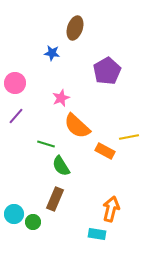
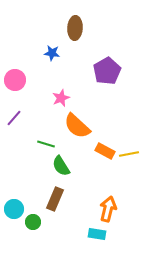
brown ellipse: rotated 15 degrees counterclockwise
pink circle: moved 3 px up
purple line: moved 2 px left, 2 px down
yellow line: moved 17 px down
orange arrow: moved 3 px left
cyan circle: moved 5 px up
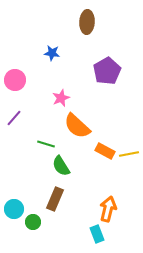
brown ellipse: moved 12 px right, 6 px up
cyan rectangle: rotated 60 degrees clockwise
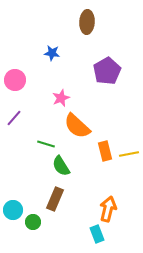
orange rectangle: rotated 48 degrees clockwise
cyan circle: moved 1 px left, 1 px down
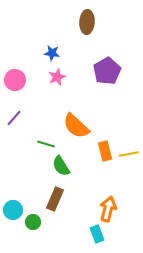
pink star: moved 4 px left, 21 px up
orange semicircle: moved 1 px left
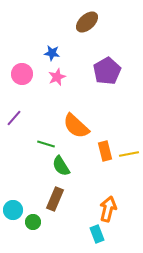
brown ellipse: rotated 45 degrees clockwise
pink circle: moved 7 px right, 6 px up
